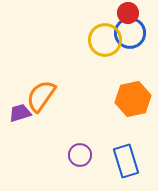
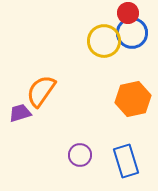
blue circle: moved 2 px right
yellow circle: moved 1 px left, 1 px down
orange semicircle: moved 5 px up
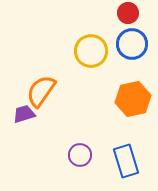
blue circle: moved 11 px down
yellow circle: moved 13 px left, 10 px down
purple trapezoid: moved 4 px right, 1 px down
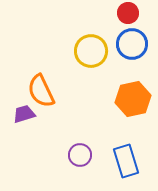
orange semicircle: rotated 60 degrees counterclockwise
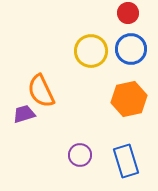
blue circle: moved 1 px left, 5 px down
orange hexagon: moved 4 px left
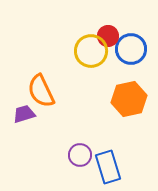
red circle: moved 20 px left, 23 px down
blue rectangle: moved 18 px left, 6 px down
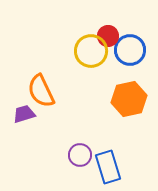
blue circle: moved 1 px left, 1 px down
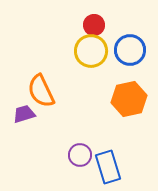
red circle: moved 14 px left, 11 px up
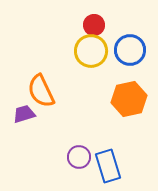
purple circle: moved 1 px left, 2 px down
blue rectangle: moved 1 px up
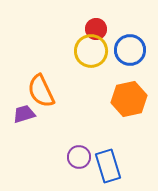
red circle: moved 2 px right, 4 px down
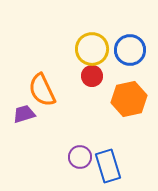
red circle: moved 4 px left, 47 px down
yellow circle: moved 1 px right, 2 px up
orange semicircle: moved 1 px right, 1 px up
purple circle: moved 1 px right
